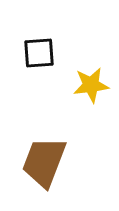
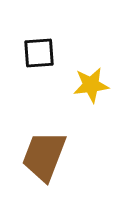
brown trapezoid: moved 6 px up
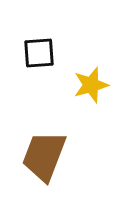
yellow star: rotated 9 degrees counterclockwise
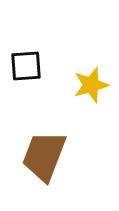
black square: moved 13 px left, 13 px down
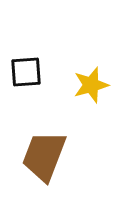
black square: moved 6 px down
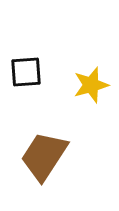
brown trapezoid: rotated 12 degrees clockwise
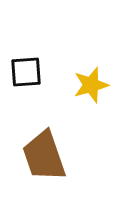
brown trapezoid: rotated 52 degrees counterclockwise
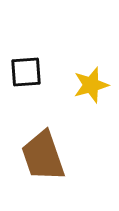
brown trapezoid: moved 1 px left
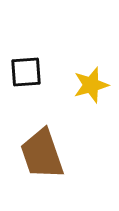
brown trapezoid: moved 1 px left, 2 px up
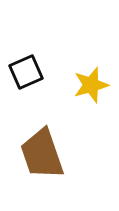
black square: rotated 20 degrees counterclockwise
